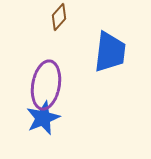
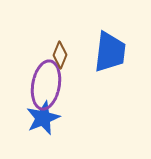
brown diamond: moved 1 px right, 38 px down; rotated 20 degrees counterclockwise
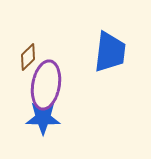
brown diamond: moved 32 px left, 2 px down; rotated 24 degrees clockwise
blue star: rotated 24 degrees clockwise
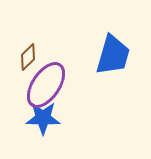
blue trapezoid: moved 3 px right, 3 px down; rotated 9 degrees clockwise
purple ellipse: rotated 24 degrees clockwise
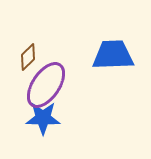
blue trapezoid: rotated 108 degrees counterclockwise
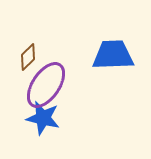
blue star: rotated 12 degrees clockwise
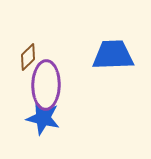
purple ellipse: rotated 33 degrees counterclockwise
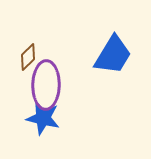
blue trapezoid: rotated 123 degrees clockwise
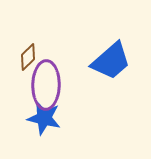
blue trapezoid: moved 2 px left, 6 px down; rotated 18 degrees clockwise
blue star: moved 1 px right
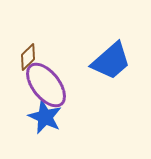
purple ellipse: rotated 39 degrees counterclockwise
blue star: moved 1 px right, 1 px up; rotated 12 degrees clockwise
